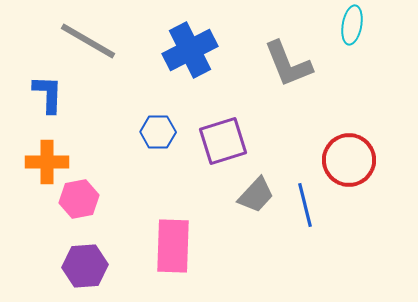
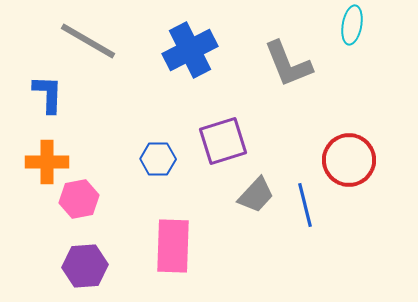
blue hexagon: moved 27 px down
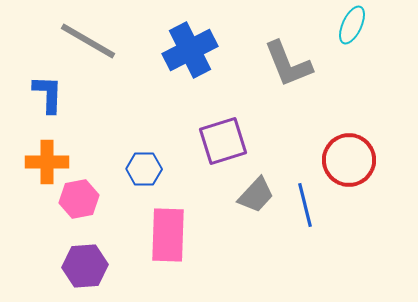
cyan ellipse: rotated 15 degrees clockwise
blue hexagon: moved 14 px left, 10 px down
pink rectangle: moved 5 px left, 11 px up
